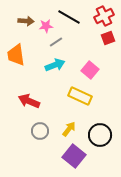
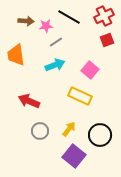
red square: moved 1 px left, 2 px down
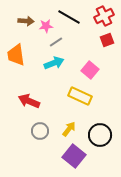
cyan arrow: moved 1 px left, 2 px up
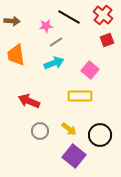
red cross: moved 1 px left, 1 px up; rotated 24 degrees counterclockwise
brown arrow: moved 14 px left
yellow rectangle: rotated 25 degrees counterclockwise
yellow arrow: rotated 91 degrees clockwise
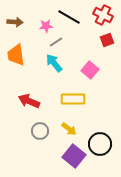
red cross: rotated 12 degrees counterclockwise
brown arrow: moved 3 px right, 1 px down
cyan arrow: rotated 108 degrees counterclockwise
yellow rectangle: moved 7 px left, 3 px down
black circle: moved 9 px down
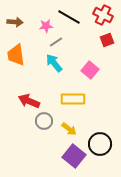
gray circle: moved 4 px right, 10 px up
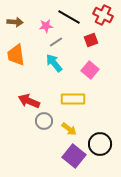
red square: moved 16 px left
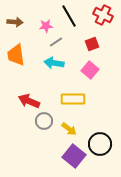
black line: moved 1 px up; rotated 30 degrees clockwise
red square: moved 1 px right, 4 px down
cyan arrow: rotated 42 degrees counterclockwise
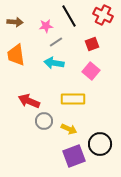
pink square: moved 1 px right, 1 px down
yellow arrow: rotated 14 degrees counterclockwise
purple square: rotated 30 degrees clockwise
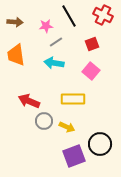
yellow arrow: moved 2 px left, 2 px up
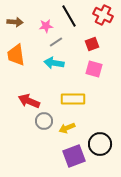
pink square: moved 3 px right, 2 px up; rotated 24 degrees counterclockwise
yellow arrow: moved 1 px down; rotated 133 degrees clockwise
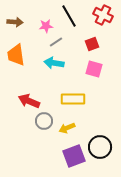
black circle: moved 3 px down
